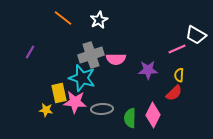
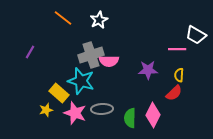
pink line: rotated 24 degrees clockwise
pink semicircle: moved 7 px left, 2 px down
cyan star: moved 1 px left, 3 px down
yellow rectangle: rotated 36 degrees counterclockwise
pink star: moved 11 px down; rotated 15 degrees clockwise
yellow star: rotated 24 degrees counterclockwise
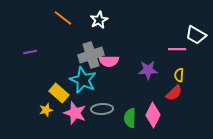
purple line: rotated 48 degrees clockwise
cyan star: moved 2 px right, 1 px up; rotated 8 degrees clockwise
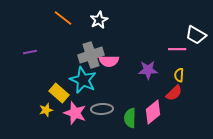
pink diamond: moved 3 px up; rotated 25 degrees clockwise
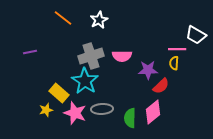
gray cross: moved 1 px down
pink semicircle: moved 13 px right, 5 px up
yellow semicircle: moved 5 px left, 12 px up
cyan star: moved 2 px right, 1 px down; rotated 8 degrees clockwise
red semicircle: moved 13 px left, 7 px up
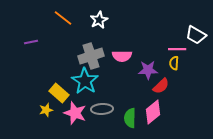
purple line: moved 1 px right, 10 px up
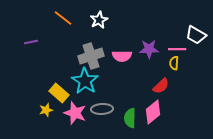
purple star: moved 1 px right, 21 px up
